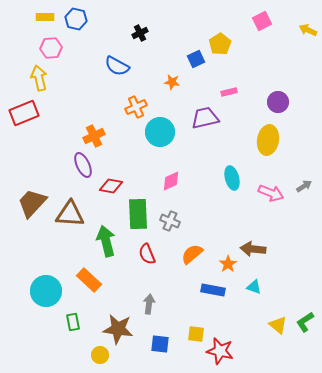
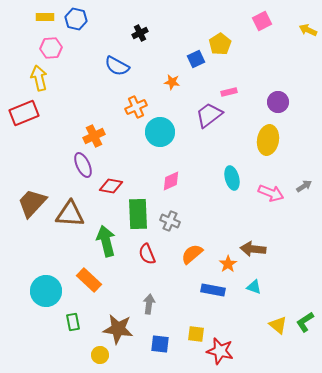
purple trapezoid at (205, 118): moved 4 px right, 3 px up; rotated 24 degrees counterclockwise
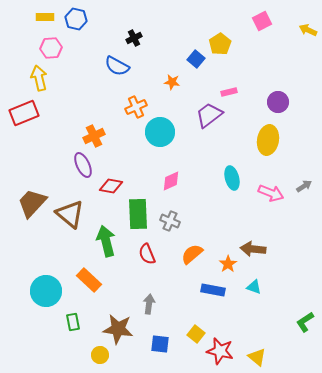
black cross at (140, 33): moved 6 px left, 5 px down
blue square at (196, 59): rotated 24 degrees counterclockwise
brown triangle at (70, 214): rotated 36 degrees clockwise
yellow triangle at (278, 325): moved 21 px left, 32 px down
yellow square at (196, 334): rotated 30 degrees clockwise
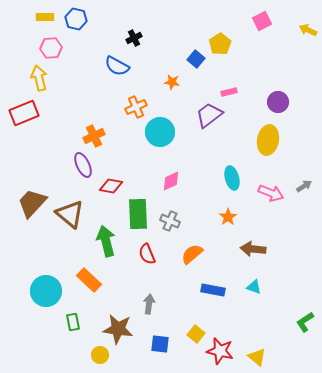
orange star at (228, 264): moved 47 px up
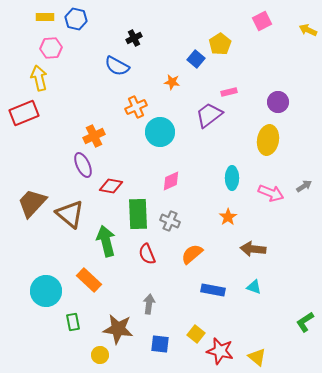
cyan ellipse at (232, 178): rotated 15 degrees clockwise
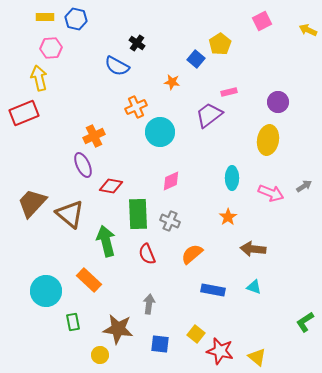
black cross at (134, 38): moved 3 px right, 5 px down; rotated 28 degrees counterclockwise
